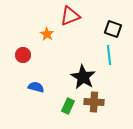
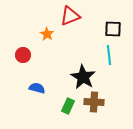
black square: rotated 18 degrees counterclockwise
blue semicircle: moved 1 px right, 1 px down
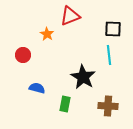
brown cross: moved 14 px right, 4 px down
green rectangle: moved 3 px left, 2 px up; rotated 14 degrees counterclockwise
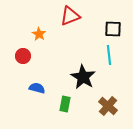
orange star: moved 8 px left
red circle: moved 1 px down
brown cross: rotated 36 degrees clockwise
